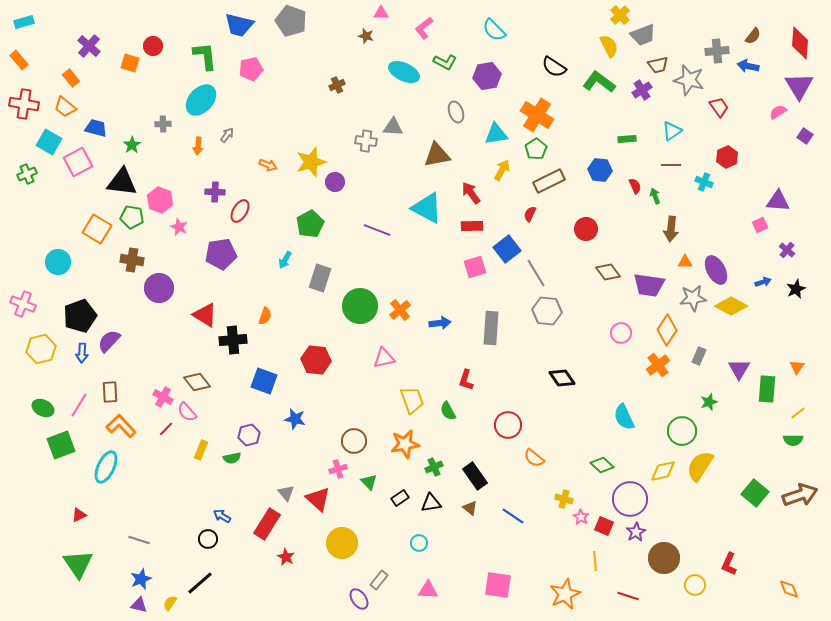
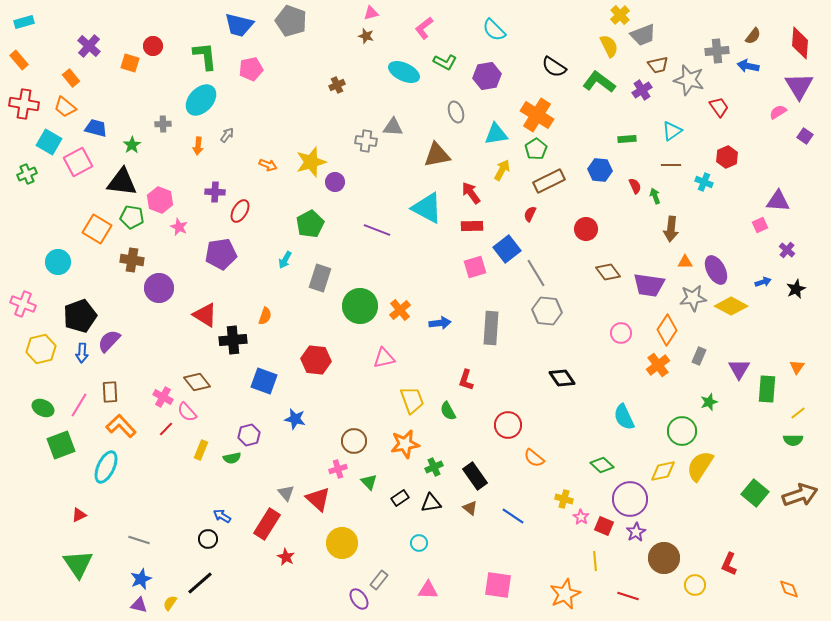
pink triangle at (381, 13): moved 10 px left; rotated 14 degrees counterclockwise
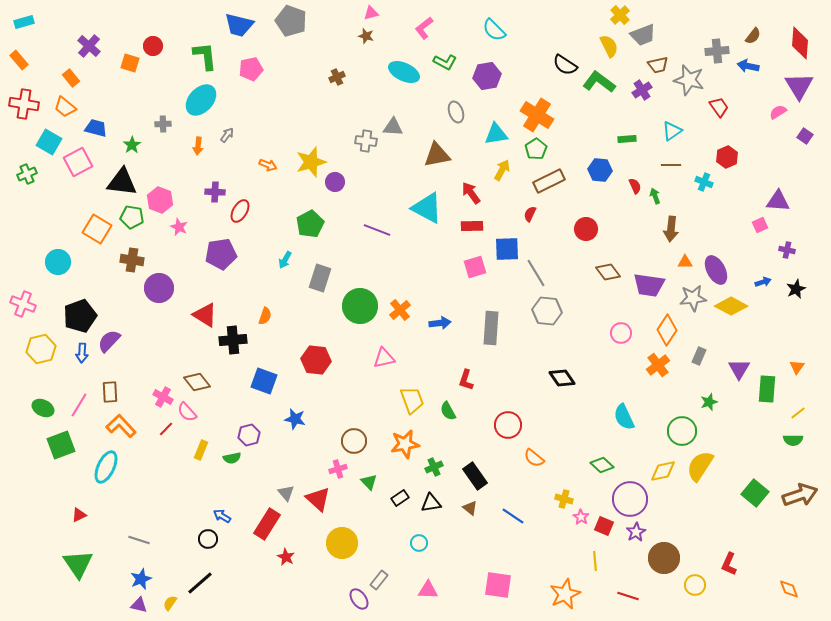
black semicircle at (554, 67): moved 11 px right, 2 px up
brown cross at (337, 85): moved 8 px up
blue square at (507, 249): rotated 36 degrees clockwise
purple cross at (787, 250): rotated 28 degrees counterclockwise
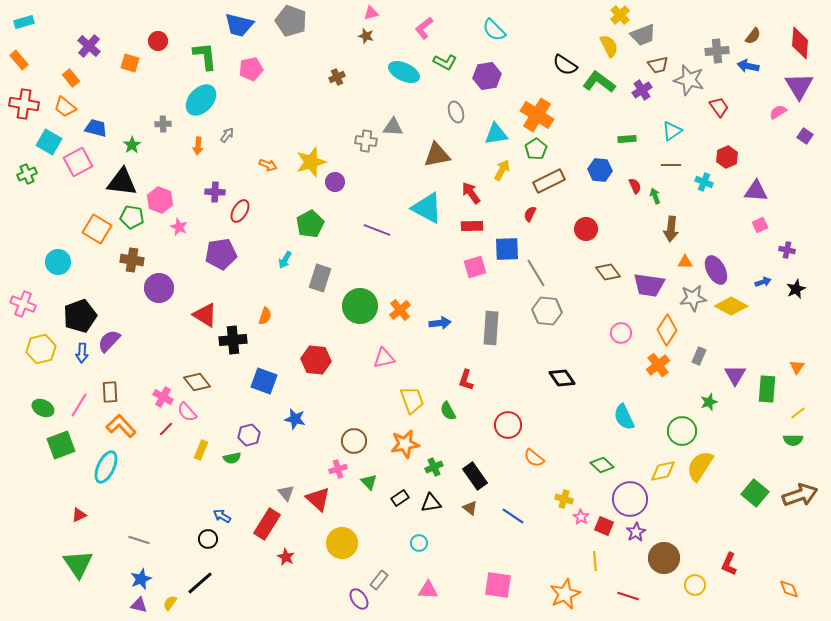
red circle at (153, 46): moved 5 px right, 5 px up
purple triangle at (778, 201): moved 22 px left, 10 px up
purple triangle at (739, 369): moved 4 px left, 6 px down
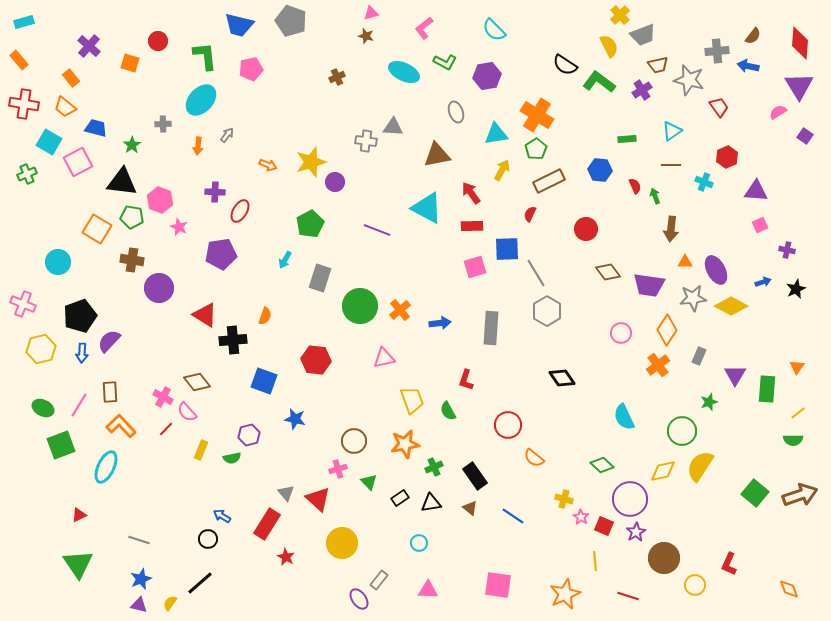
gray hexagon at (547, 311): rotated 24 degrees clockwise
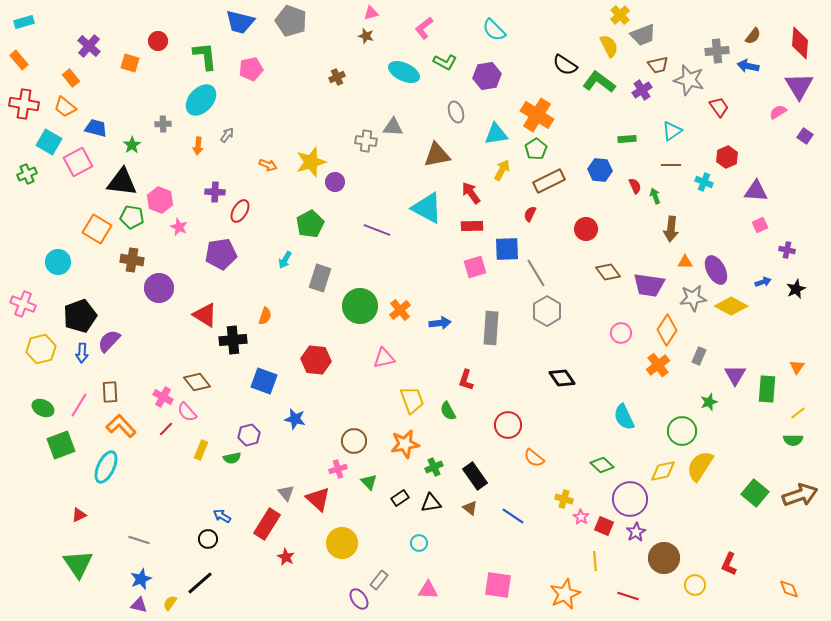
blue trapezoid at (239, 25): moved 1 px right, 3 px up
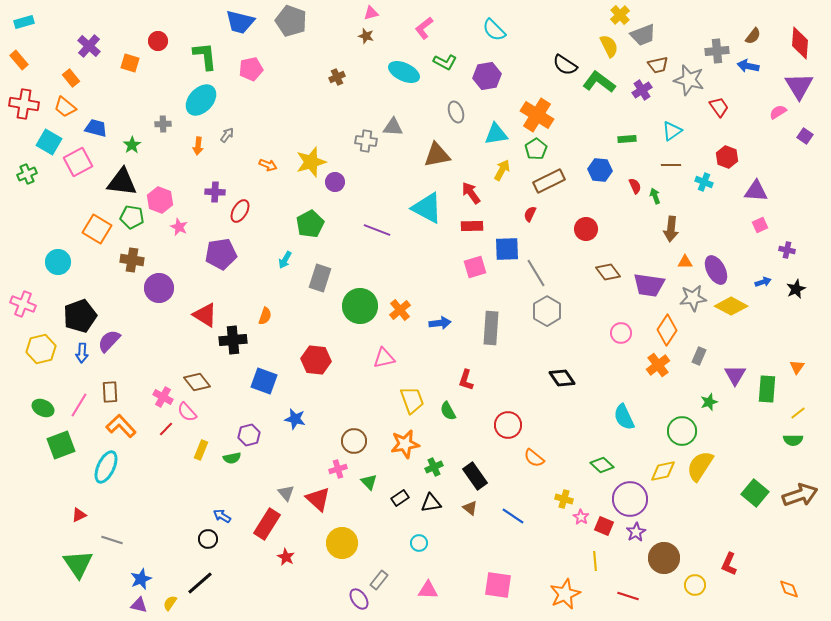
red hexagon at (727, 157): rotated 15 degrees counterclockwise
gray line at (139, 540): moved 27 px left
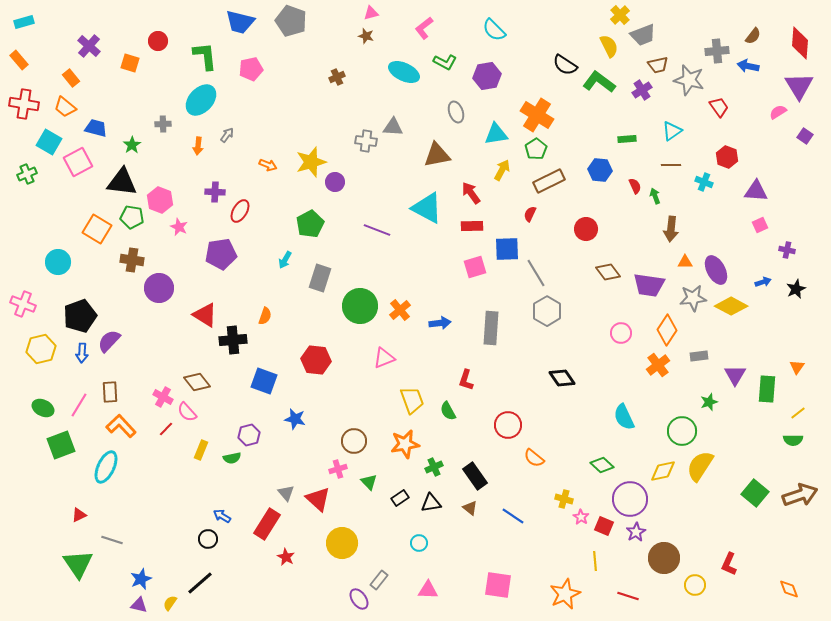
gray rectangle at (699, 356): rotated 60 degrees clockwise
pink triangle at (384, 358): rotated 10 degrees counterclockwise
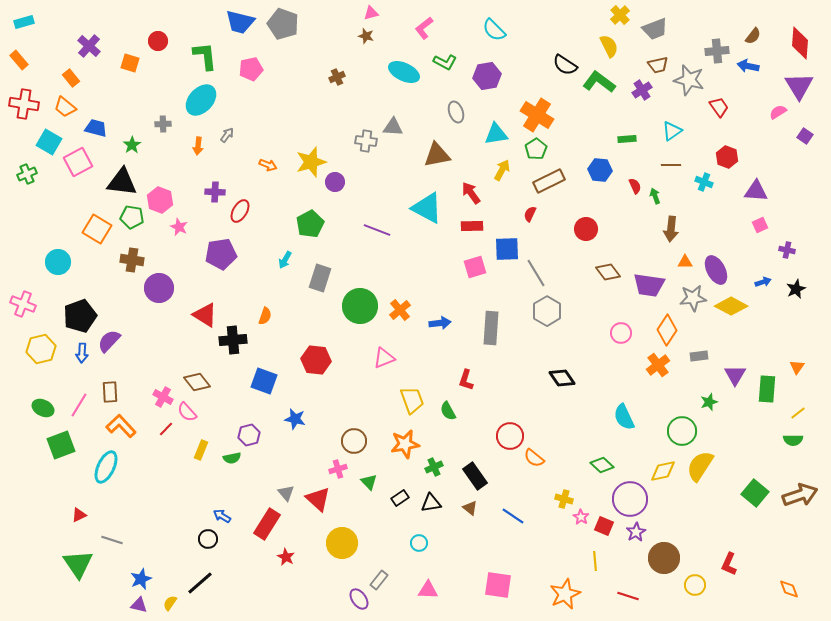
gray pentagon at (291, 21): moved 8 px left, 3 px down
gray trapezoid at (643, 35): moved 12 px right, 6 px up
red circle at (508, 425): moved 2 px right, 11 px down
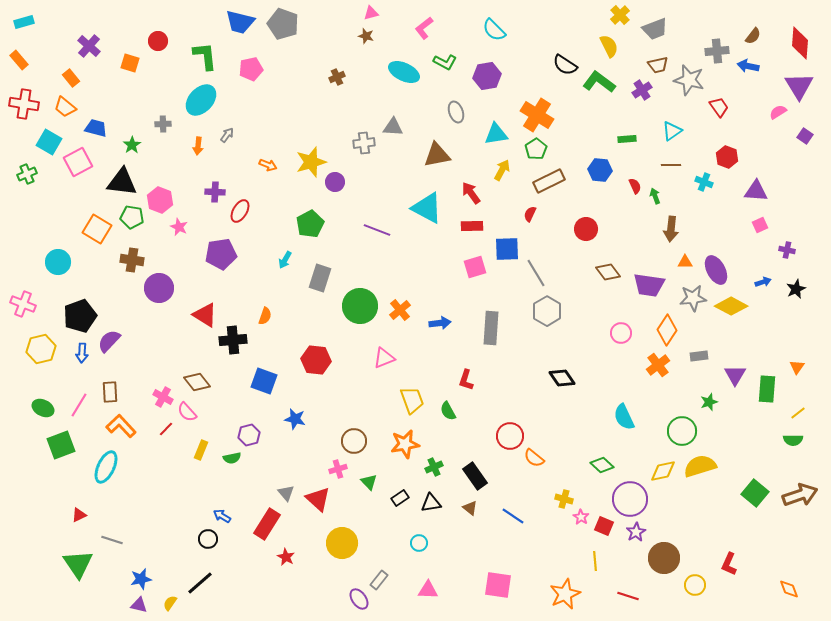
gray cross at (366, 141): moved 2 px left, 2 px down; rotated 15 degrees counterclockwise
yellow semicircle at (700, 466): rotated 40 degrees clockwise
blue star at (141, 579): rotated 10 degrees clockwise
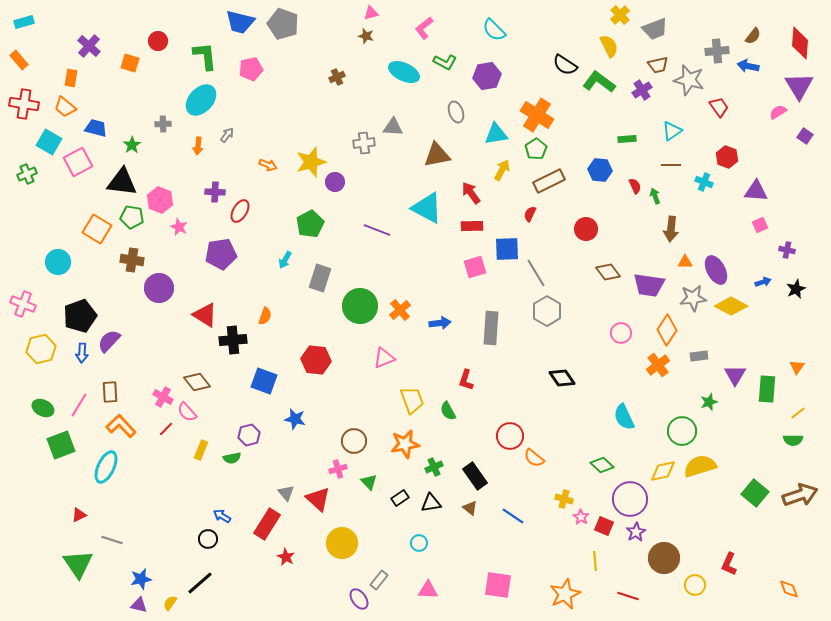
orange rectangle at (71, 78): rotated 48 degrees clockwise
